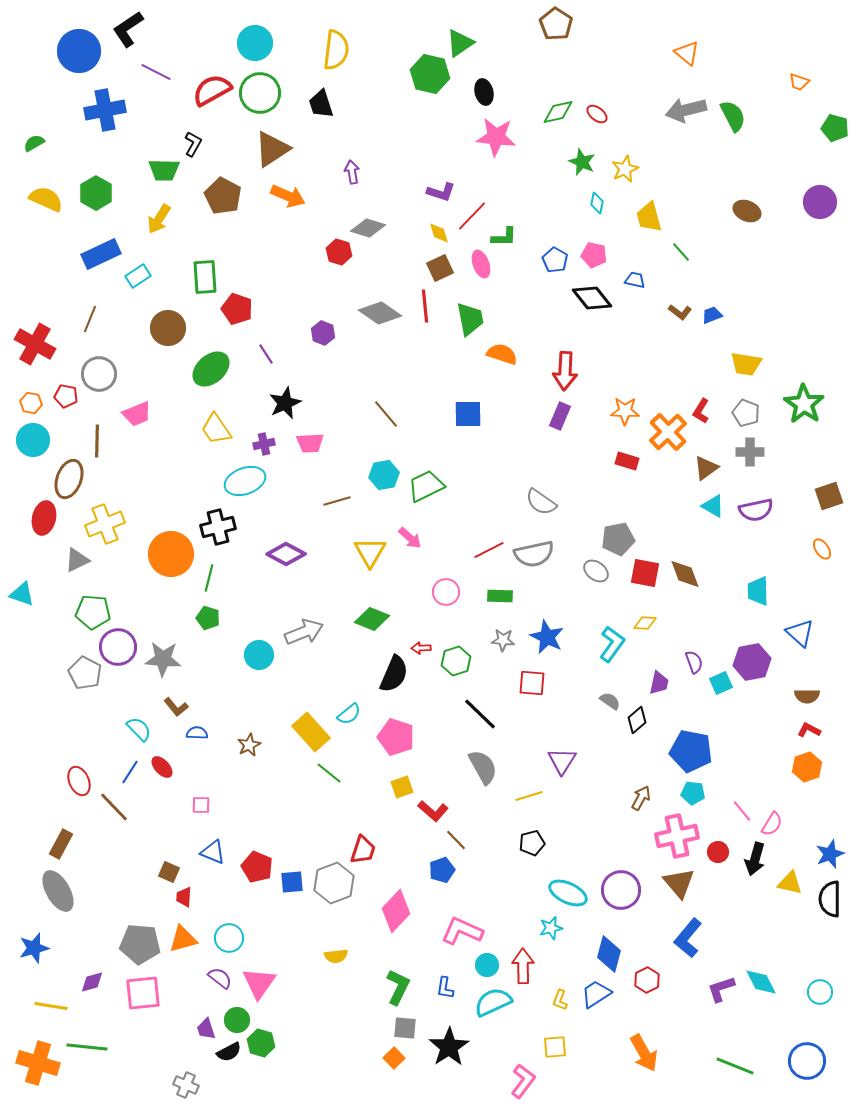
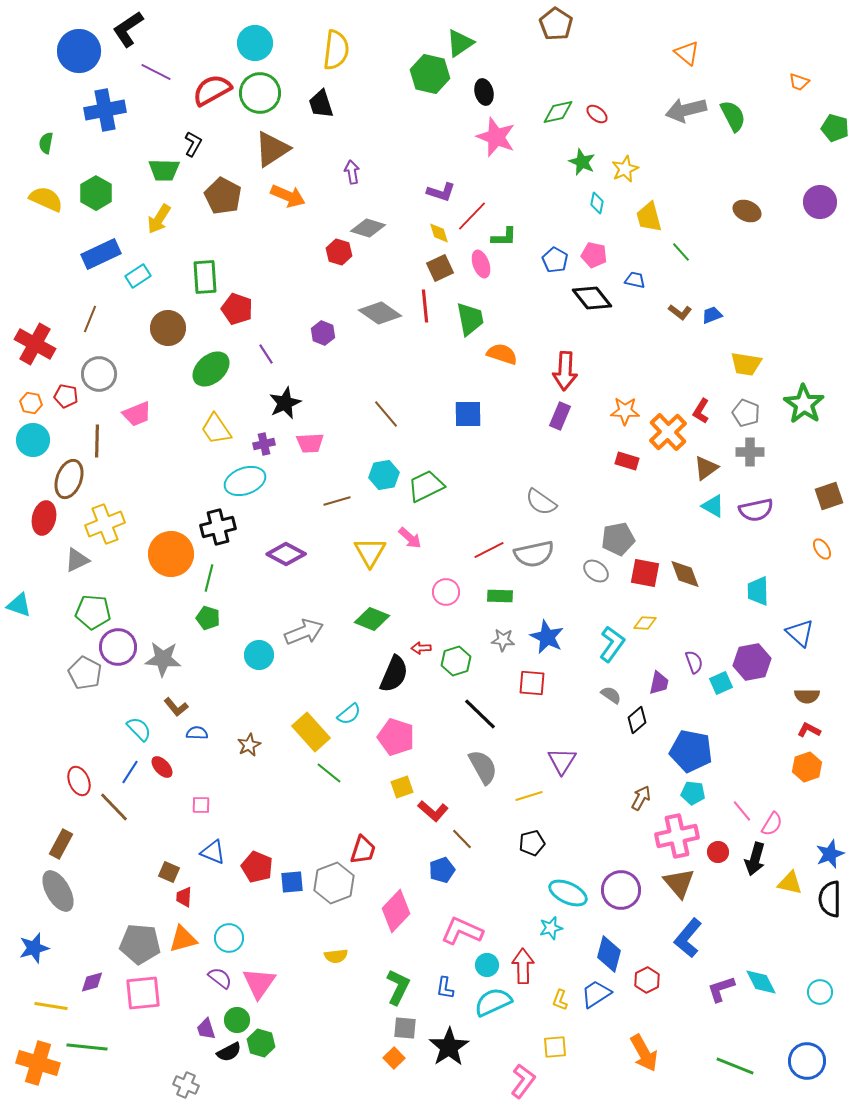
pink star at (496, 137): rotated 15 degrees clockwise
green semicircle at (34, 143): moved 12 px right; rotated 50 degrees counterclockwise
cyan triangle at (22, 594): moved 3 px left, 11 px down
gray semicircle at (610, 701): moved 1 px right, 6 px up
brown line at (456, 840): moved 6 px right, 1 px up
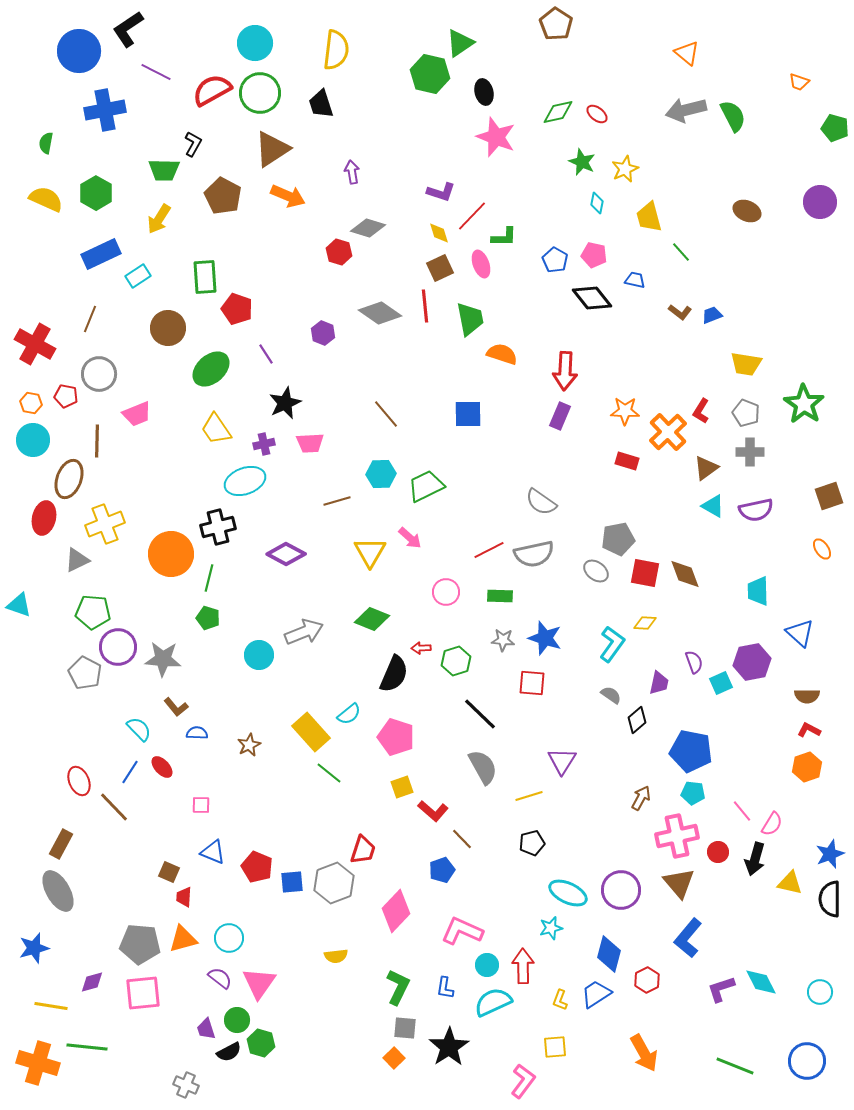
cyan hexagon at (384, 475): moved 3 px left, 1 px up; rotated 8 degrees clockwise
blue star at (547, 637): moved 2 px left, 1 px down; rotated 8 degrees counterclockwise
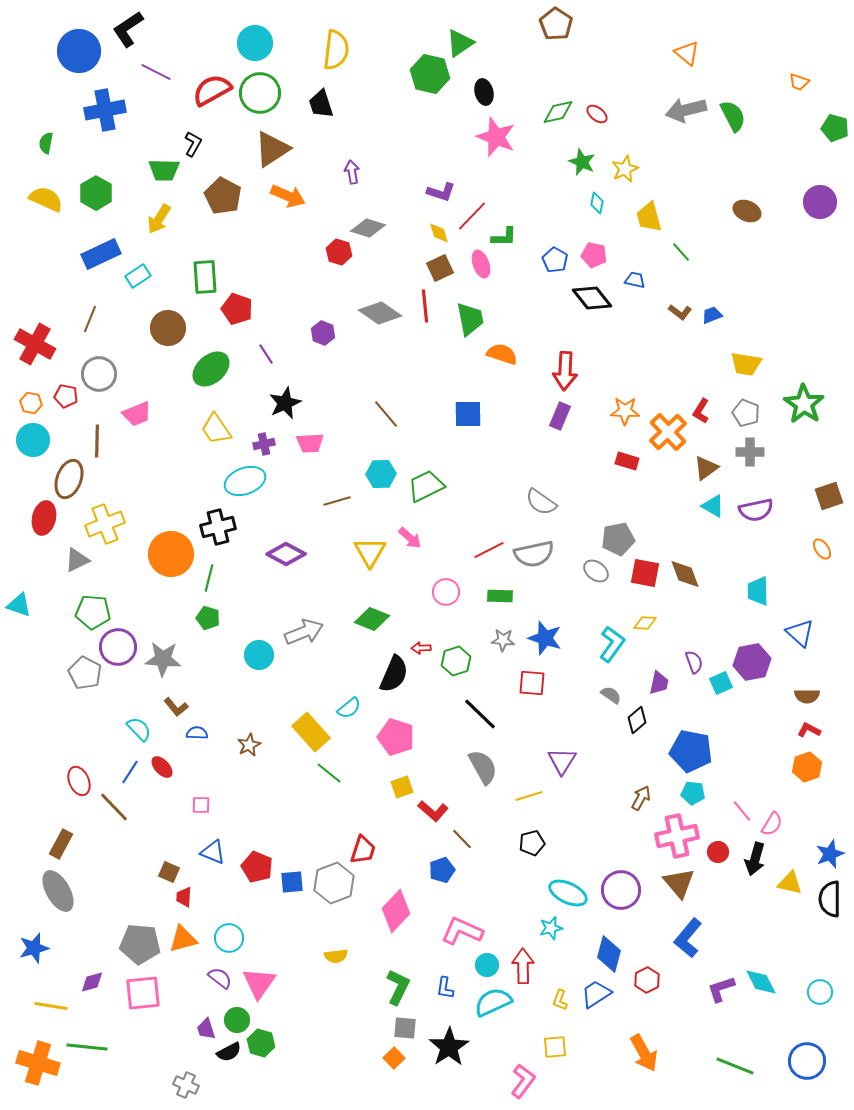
cyan semicircle at (349, 714): moved 6 px up
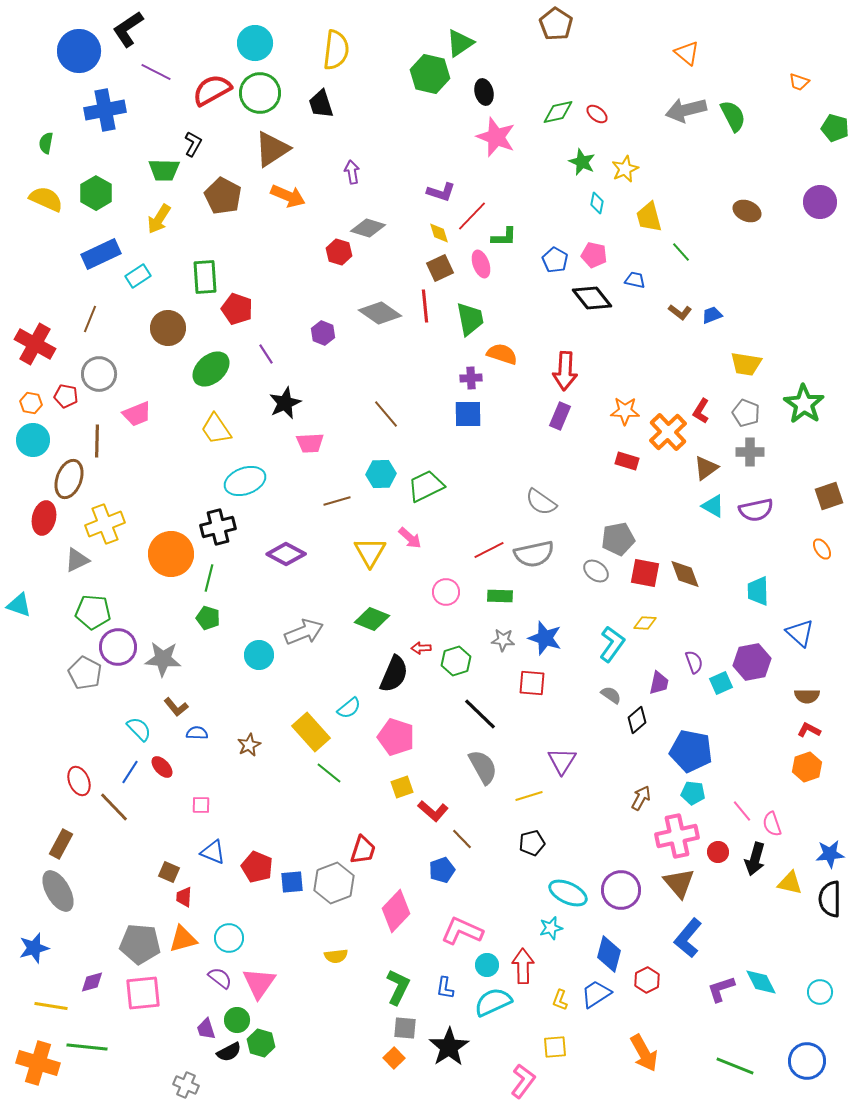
purple cross at (264, 444): moved 207 px right, 66 px up; rotated 10 degrees clockwise
pink semicircle at (772, 824): rotated 130 degrees clockwise
blue star at (830, 854): rotated 16 degrees clockwise
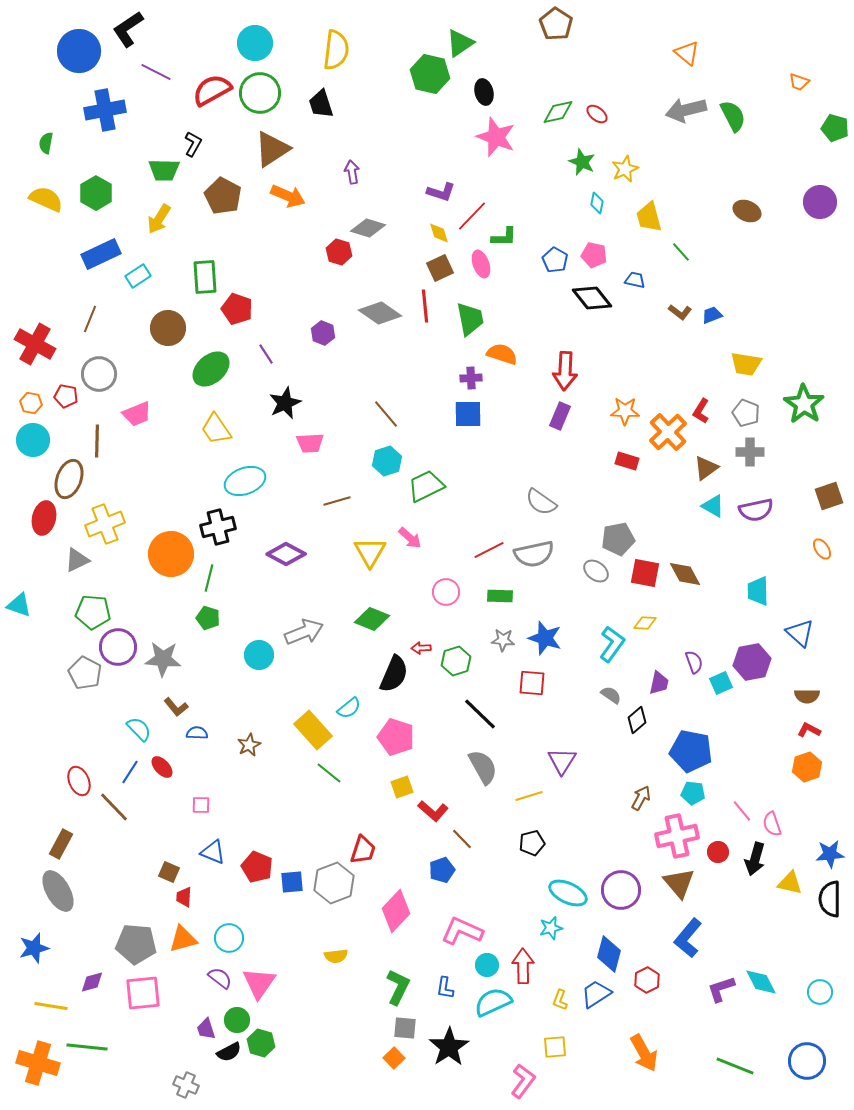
cyan hexagon at (381, 474): moved 6 px right, 13 px up; rotated 16 degrees counterclockwise
brown diamond at (685, 574): rotated 8 degrees counterclockwise
yellow rectangle at (311, 732): moved 2 px right, 2 px up
gray pentagon at (140, 944): moved 4 px left
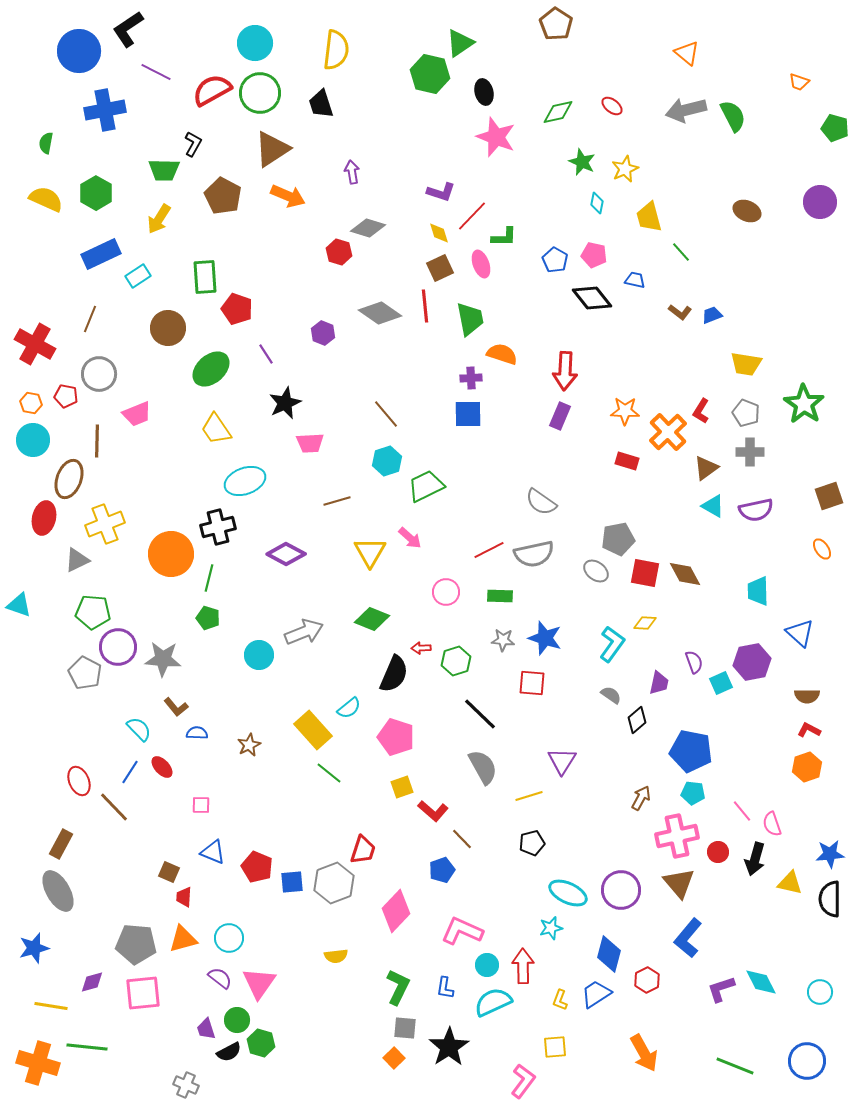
red ellipse at (597, 114): moved 15 px right, 8 px up
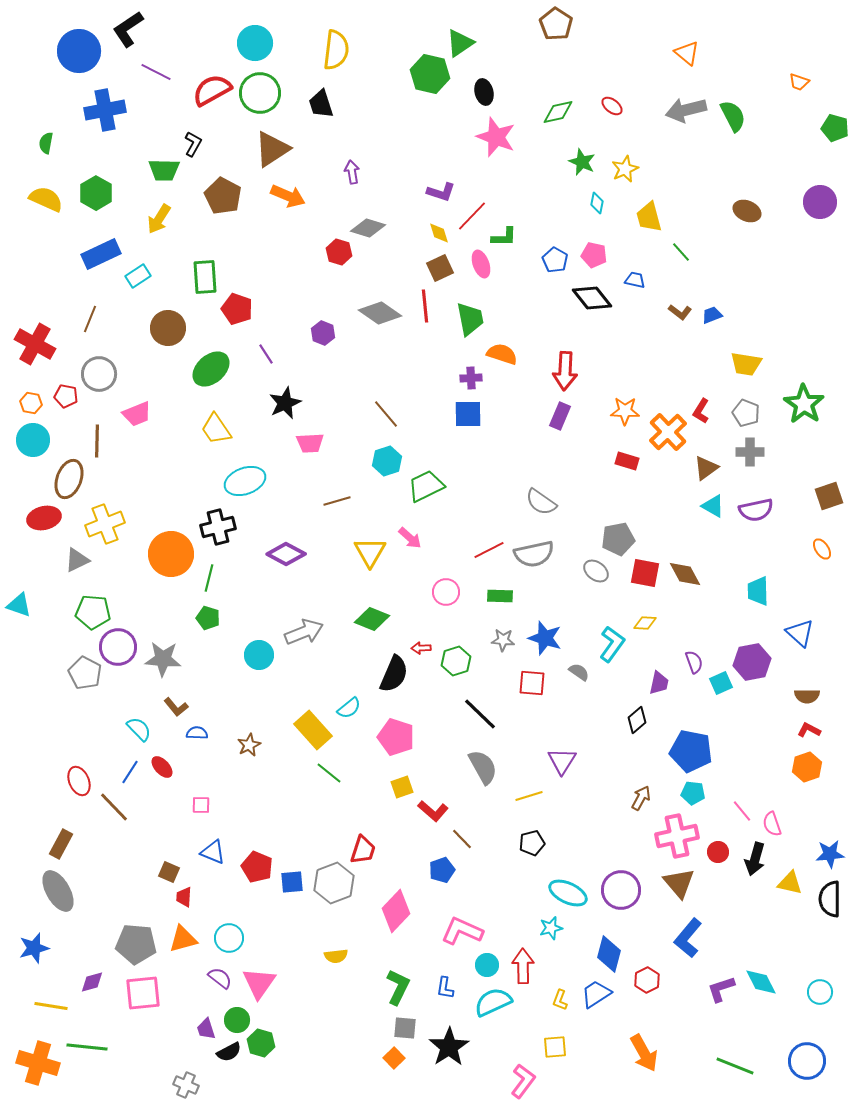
red ellipse at (44, 518): rotated 64 degrees clockwise
gray semicircle at (611, 695): moved 32 px left, 23 px up
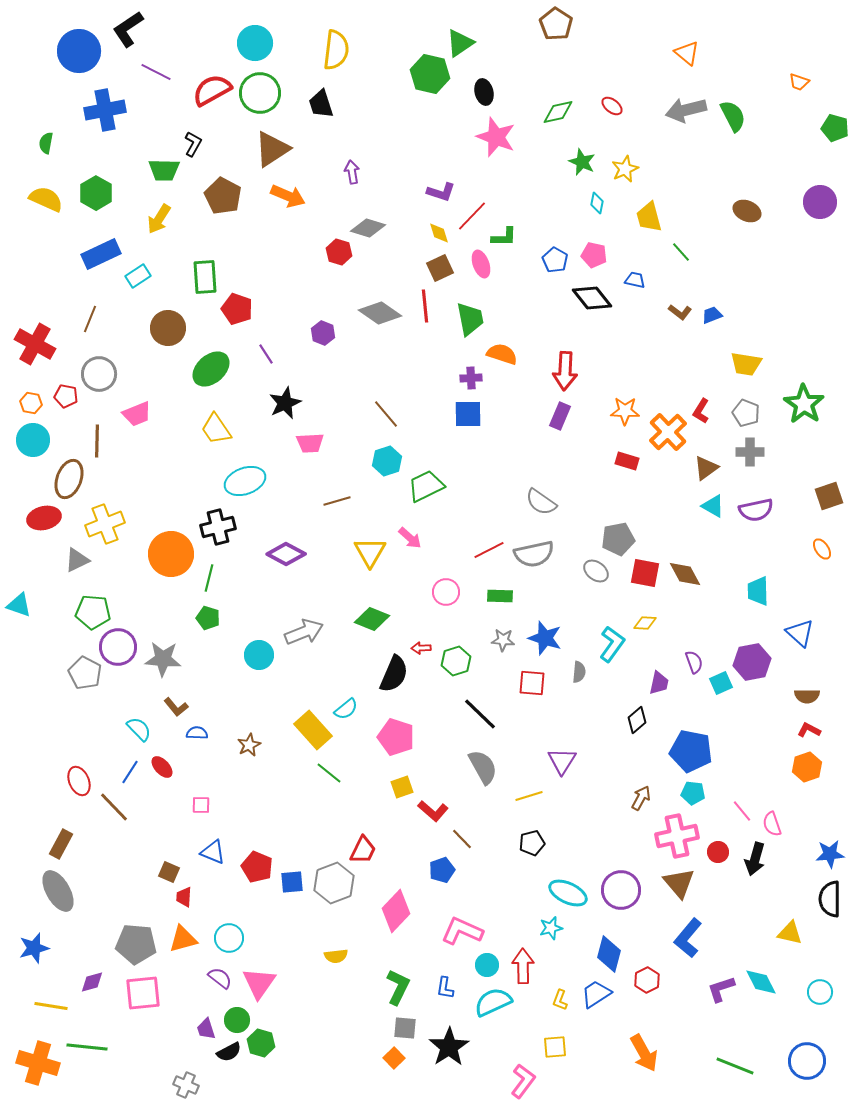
gray semicircle at (579, 672): rotated 60 degrees clockwise
cyan semicircle at (349, 708): moved 3 px left, 1 px down
red trapezoid at (363, 850): rotated 8 degrees clockwise
yellow triangle at (790, 883): moved 50 px down
